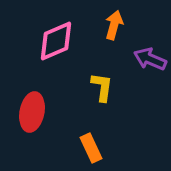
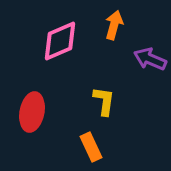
pink diamond: moved 4 px right
yellow L-shape: moved 2 px right, 14 px down
orange rectangle: moved 1 px up
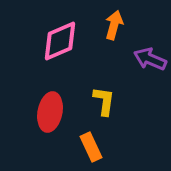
red ellipse: moved 18 px right
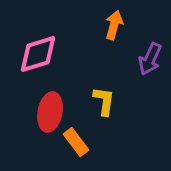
pink diamond: moved 22 px left, 13 px down; rotated 6 degrees clockwise
purple arrow: rotated 88 degrees counterclockwise
orange rectangle: moved 15 px left, 5 px up; rotated 12 degrees counterclockwise
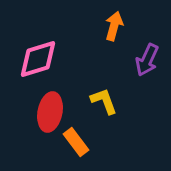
orange arrow: moved 1 px down
pink diamond: moved 5 px down
purple arrow: moved 3 px left, 1 px down
yellow L-shape: rotated 28 degrees counterclockwise
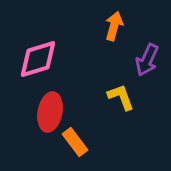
yellow L-shape: moved 17 px right, 4 px up
orange rectangle: moved 1 px left
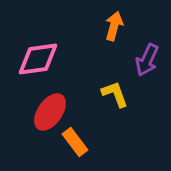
pink diamond: rotated 9 degrees clockwise
yellow L-shape: moved 6 px left, 3 px up
red ellipse: rotated 24 degrees clockwise
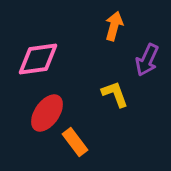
red ellipse: moved 3 px left, 1 px down
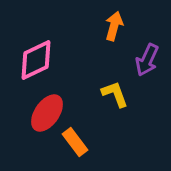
pink diamond: moved 2 px left, 1 px down; rotated 18 degrees counterclockwise
